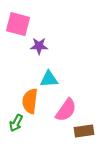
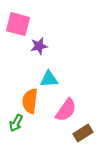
purple star: rotated 12 degrees counterclockwise
brown rectangle: moved 1 px left, 2 px down; rotated 24 degrees counterclockwise
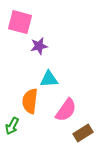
pink square: moved 2 px right, 2 px up
green arrow: moved 4 px left, 3 px down
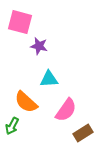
purple star: rotated 24 degrees clockwise
orange semicircle: moved 4 px left, 1 px down; rotated 55 degrees counterclockwise
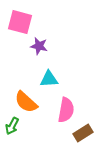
pink semicircle: rotated 25 degrees counterclockwise
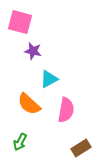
purple star: moved 6 px left, 5 px down
cyan triangle: rotated 24 degrees counterclockwise
orange semicircle: moved 3 px right, 2 px down
green arrow: moved 8 px right, 16 px down
brown rectangle: moved 2 px left, 15 px down
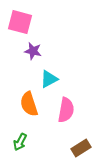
orange semicircle: rotated 30 degrees clockwise
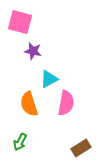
pink semicircle: moved 7 px up
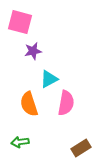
purple star: rotated 24 degrees counterclockwise
green arrow: rotated 54 degrees clockwise
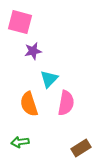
cyan triangle: rotated 18 degrees counterclockwise
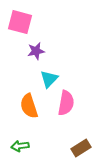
purple star: moved 3 px right
orange semicircle: moved 2 px down
green arrow: moved 4 px down
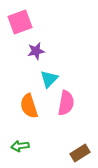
pink square: rotated 35 degrees counterclockwise
brown rectangle: moved 1 px left, 5 px down
